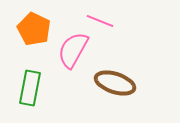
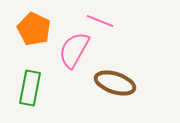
pink semicircle: moved 1 px right
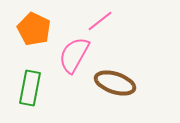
pink line: rotated 60 degrees counterclockwise
pink semicircle: moved 5 px down
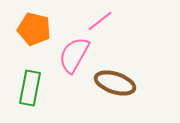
orange pentagon: rotated 12 degrees counterclockwise
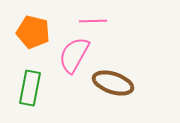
pink line: moved 7 px left; rotated 36 degrees clockwise
orange pentagon: moved 1 px left, 3 px down
brown ellipse: moved 2 px left
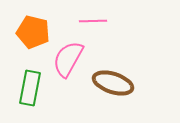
pink semicircle: moved 6 px left, 4 px down
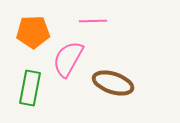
orange pentagon: rotated 16 degrees counterclockwise
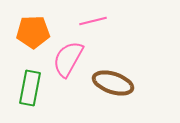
pink line: rotated 12 degrees counterclockwise
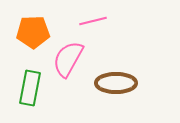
brown ellipse: moved 3 px right; rotated 18 degrees counterclockwise
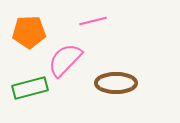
orange pentagon: moved 4 px left
pink semicircle: moved 3 px left, 1 px down; rotated 15 degrees clockwise
green rectangle: rotated 64 degrees clockwise
